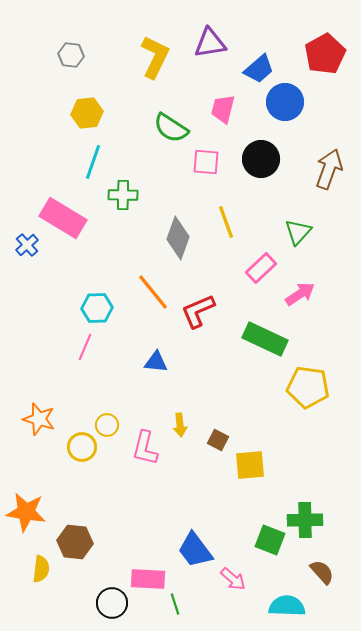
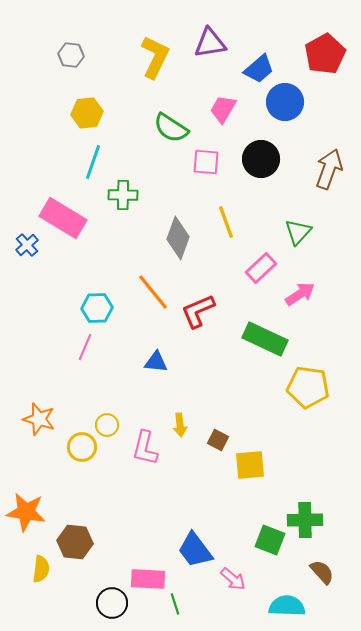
pink trapezoid at (223, 109): rotated 16 degrees clockwise
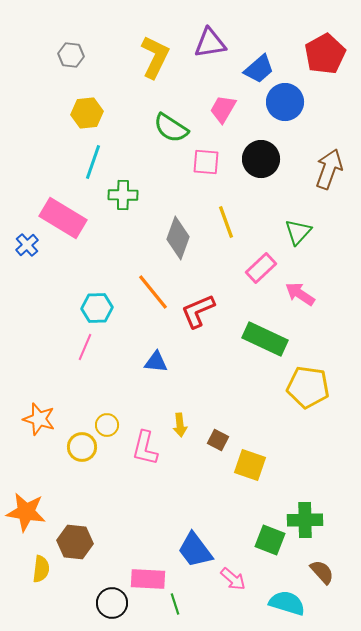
pink arrow at (300, 294): rotated 112 degrees counterclockwise
yellow square at (250, 465): rotated 24 degrees clockwise
cyan semicircle at (287, 606): moved 3 px up; rotated 15 degrees clockwise
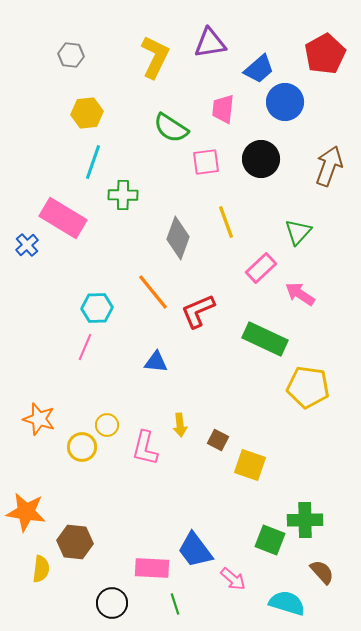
pink trapezoid at (223, 109): rotated 24 degrees counterclockwise
pink square at (206, 162): rotated 12 degrees counterclockwise
brown arrow at (329, 169): moved 3 px up
pink rectangle at (148, 579): moved 4 px right, 11 px up
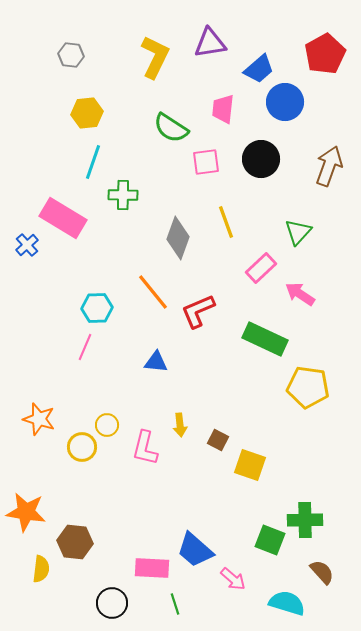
blue trapezoid at (195, 550): rotated 12 degrees counterclockwise
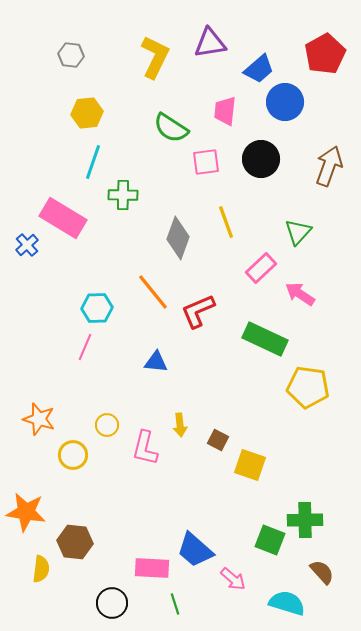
pink trapezoid at (223, 109): moved 2 px right, 2 px down
yellow circle at (82, 447): moved 9 px left, 8 px down
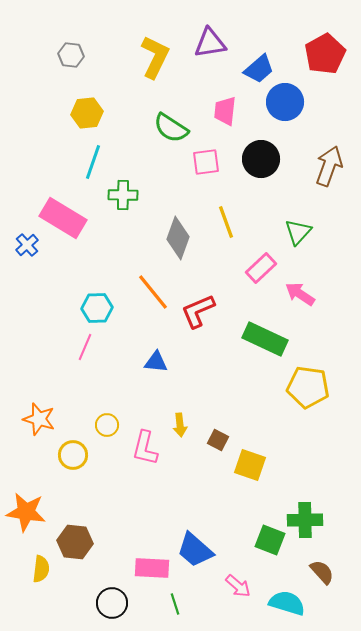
pink arrow at (233, 579): moved 5 px right, 7 px down
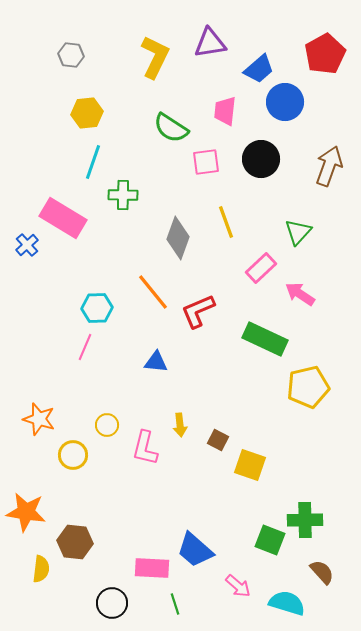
yellow pentagon at (308, 387): rotated 21 degrees counterclockwise
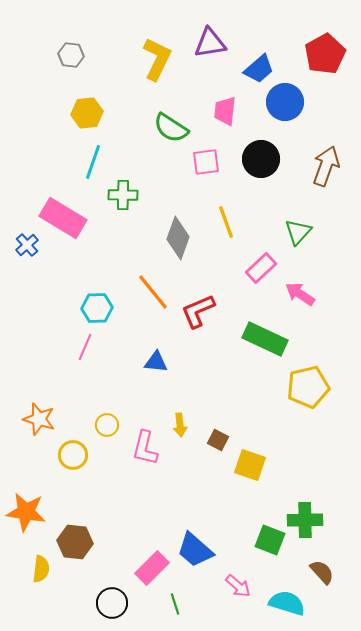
yellow L-shape at (155, 57): moved 2 px right, 2 px down
brown arrow at (329, 166): moved 3 px left
pink rectangle at (152, 568): rotated 48 degrees counterclockwise
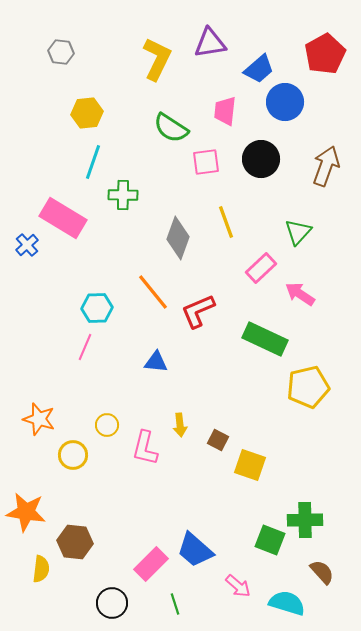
gray hexagon at (71, 55): moved 10 px left, 3 px up
pink rectangle at (152, 568): moved 1 px left, 4 px up
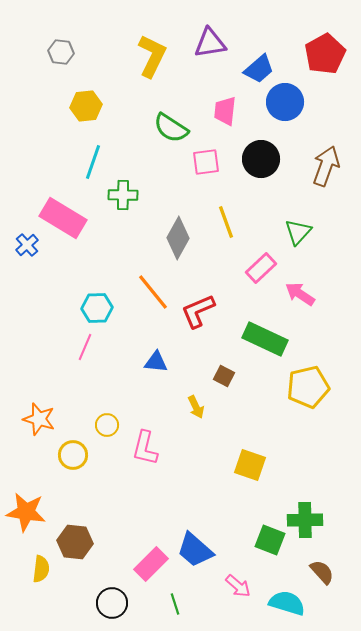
yellow L-shape at (157, 59): moved 5 px left, 3 px up
yellow hexagon at (87, 113): moved 1 px left, 7 px up
gray diamond at (178, 238): rotated 9 degrees clockwise
yellow arrow at (180, 425): moved 16 px right, 18 px up; rotated 20 degrees counterclockwise
brown square at (218, 440): moved 6 px right, 64 px up
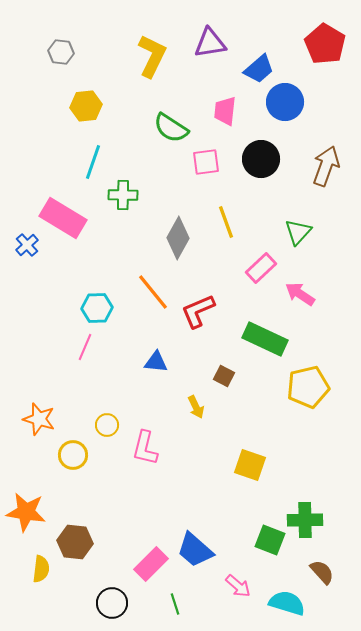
red pentagon at (325, 54): moved 10 px up; rotated 12 degrees counterclockwise
